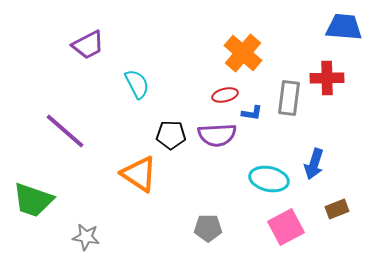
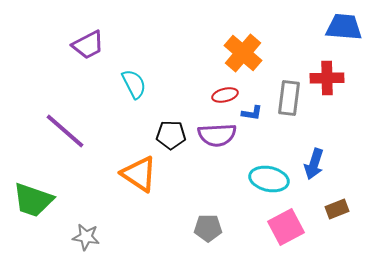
cyan semicircle: moved 3 px left
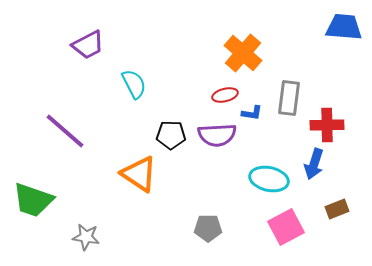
red cross: moved 47 px down
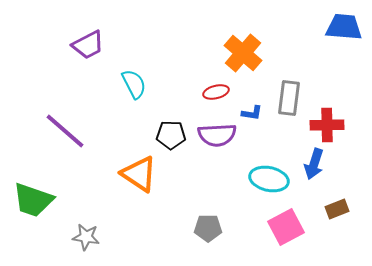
red ellipse: moved 9 px left, 3 px up
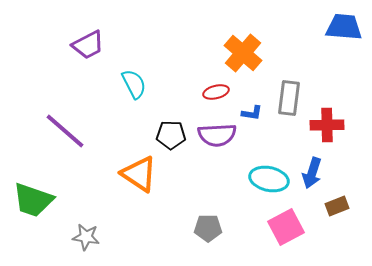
blue arrow: moved 2 px left, 9 px down
brown rectangle: moved 3 px up
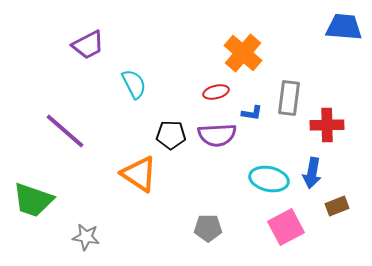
blue arrow: rotated 8 degrees counterclockwise
